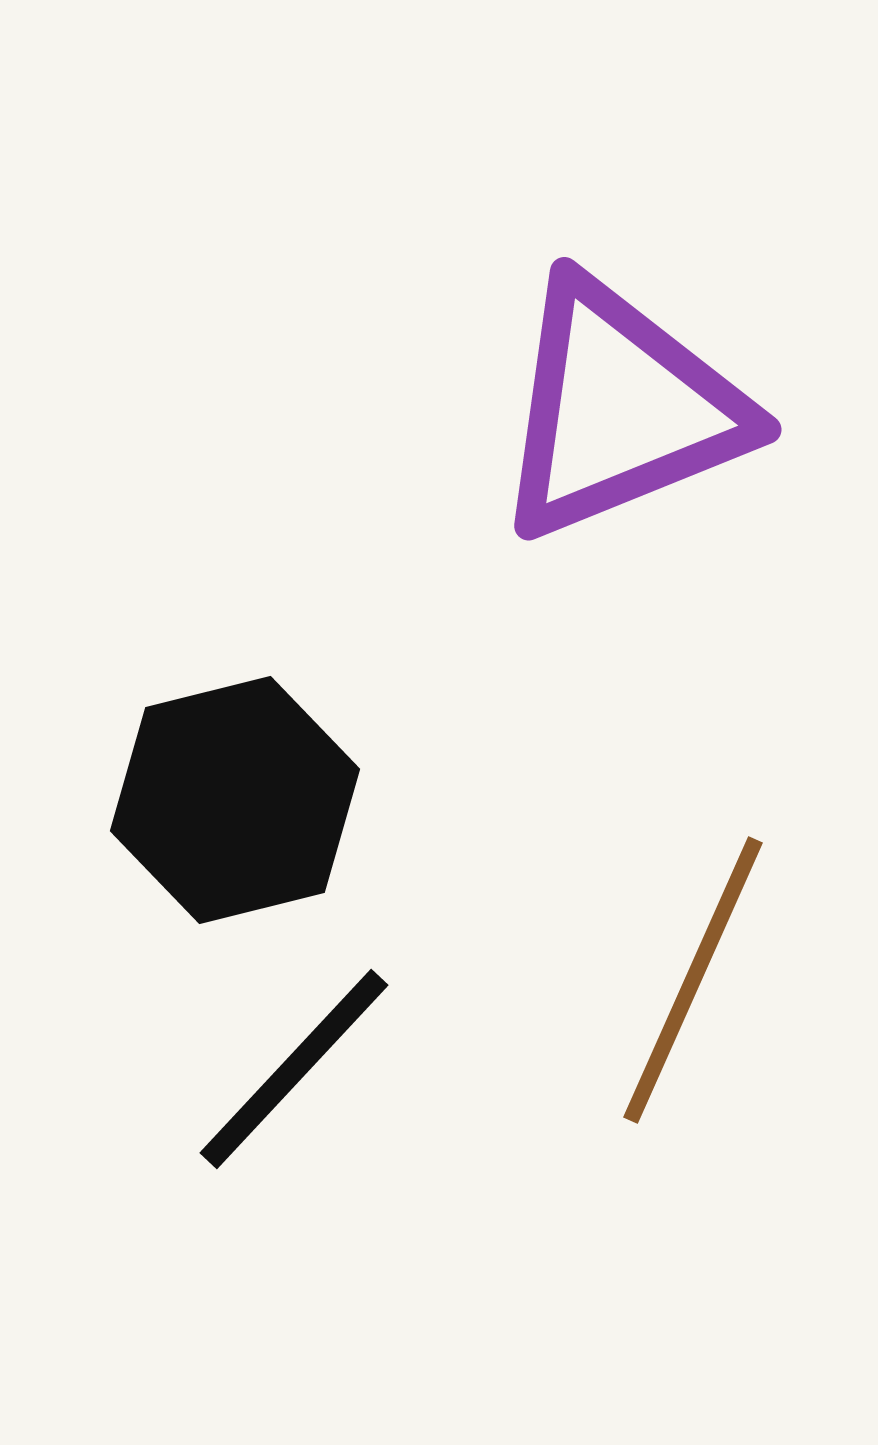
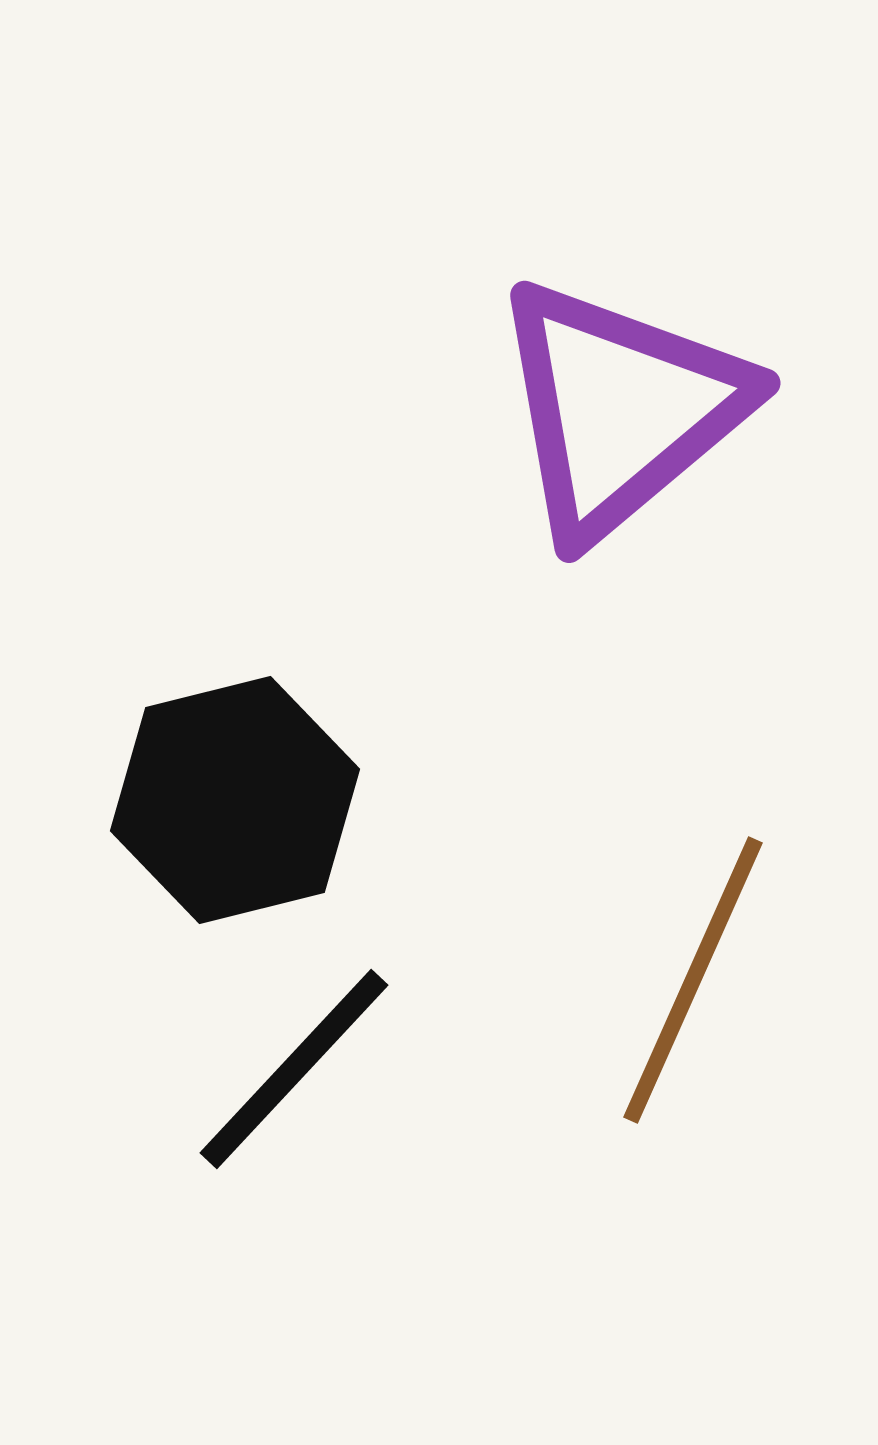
purple triangle: rotated 18 degrees counterclockwise
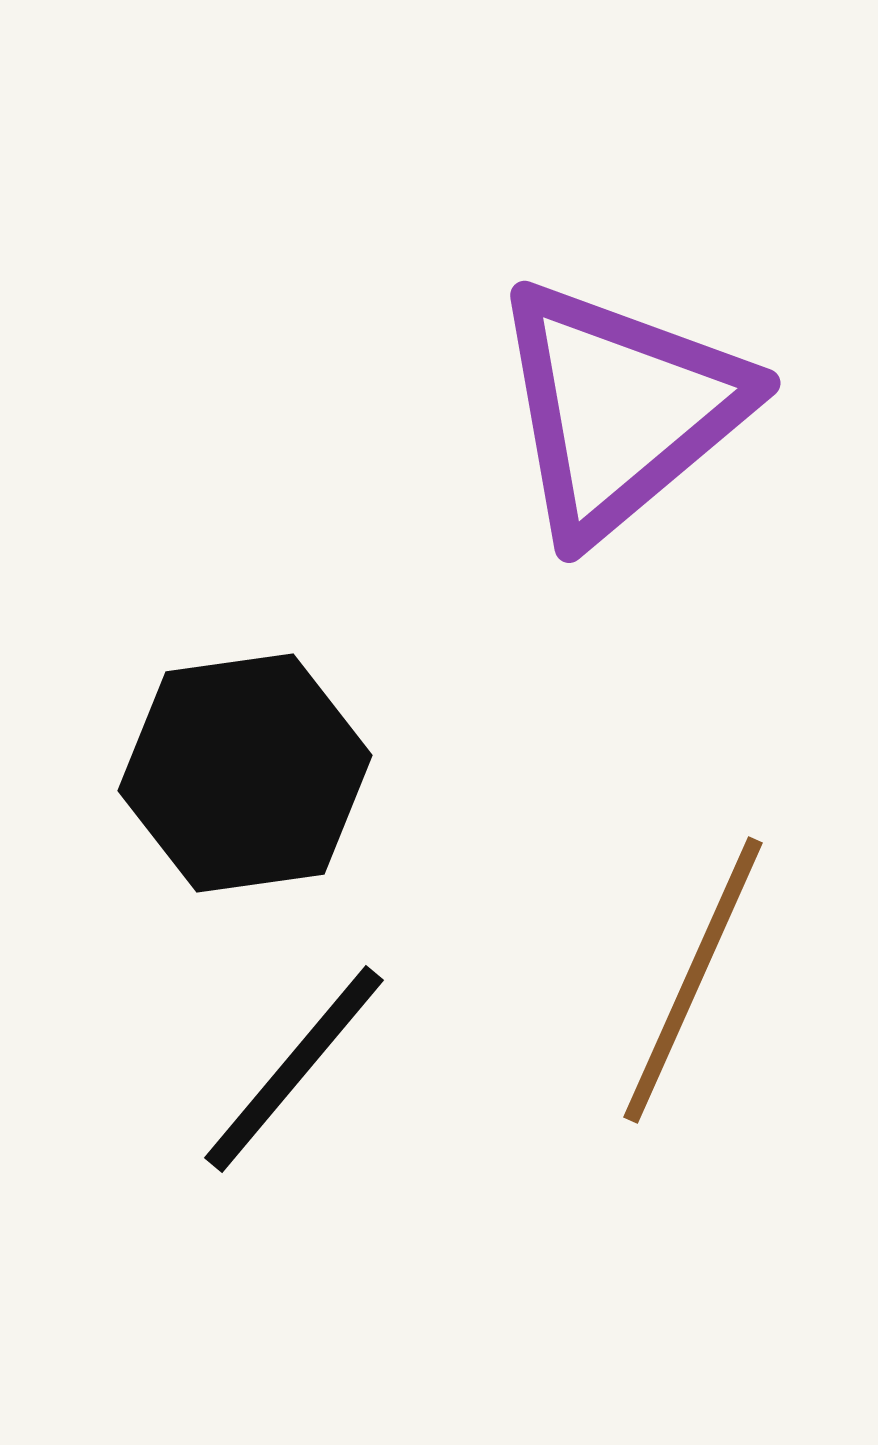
black hexagon: moved 10 px right, 27 px up; rotated 6 degrees clockwise
black line: rotated 3 degrees counterclockwise
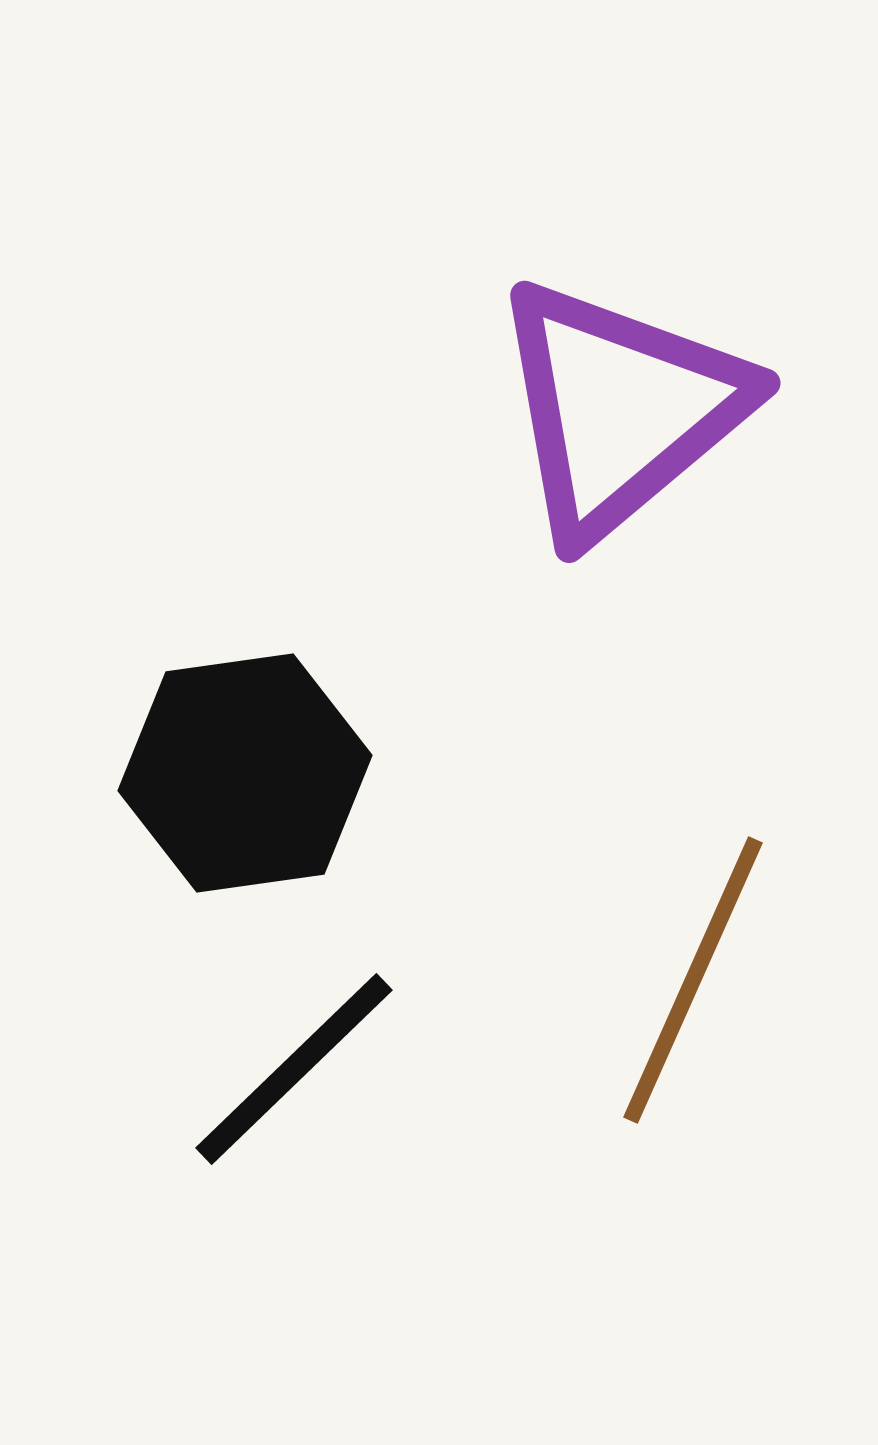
black line: rotated 6 degrees clockwise
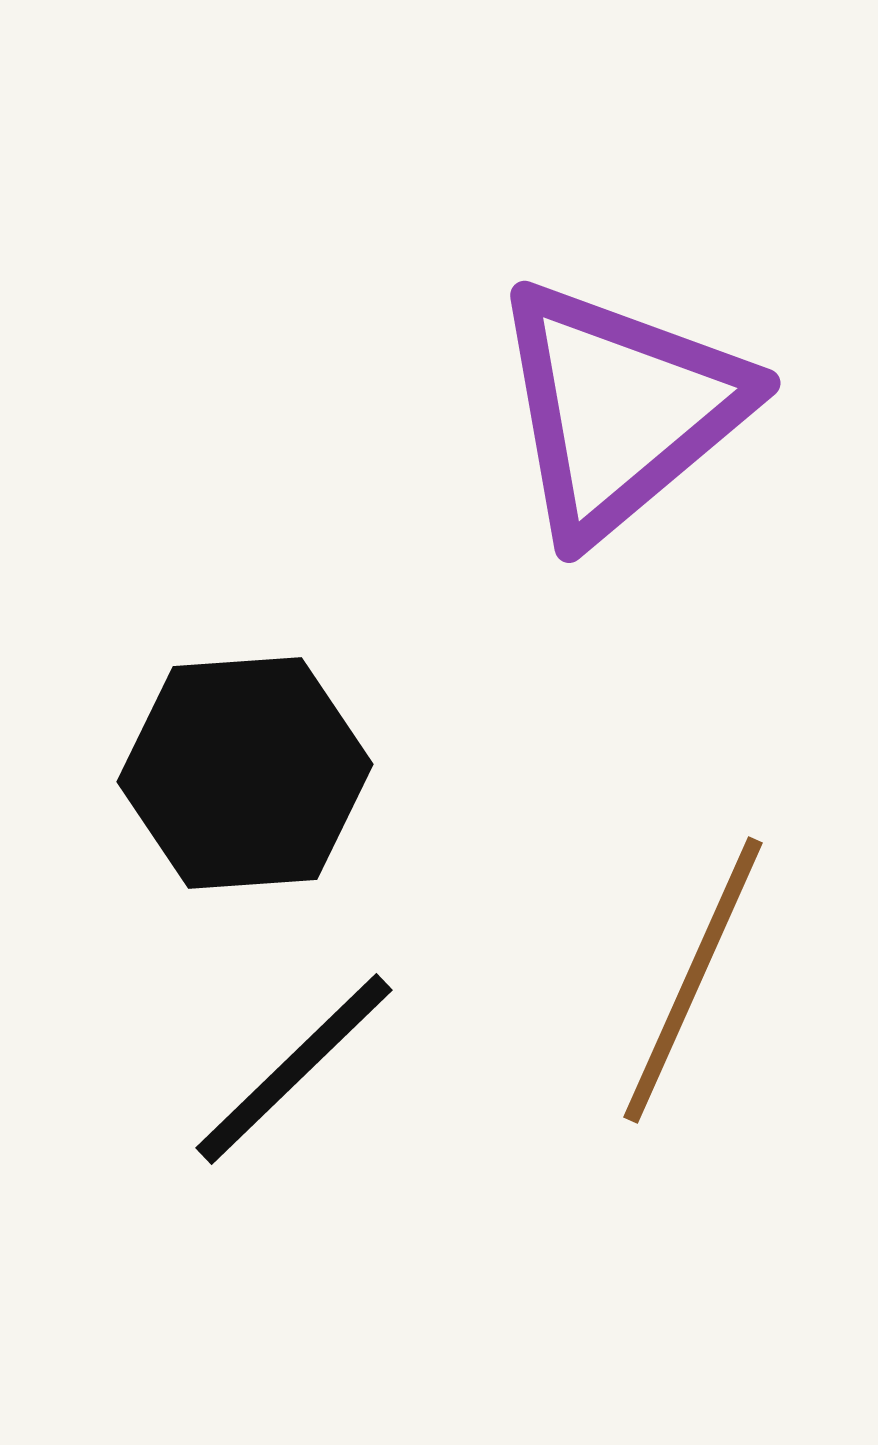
black hexagon: rotated 4 degrees clockwise
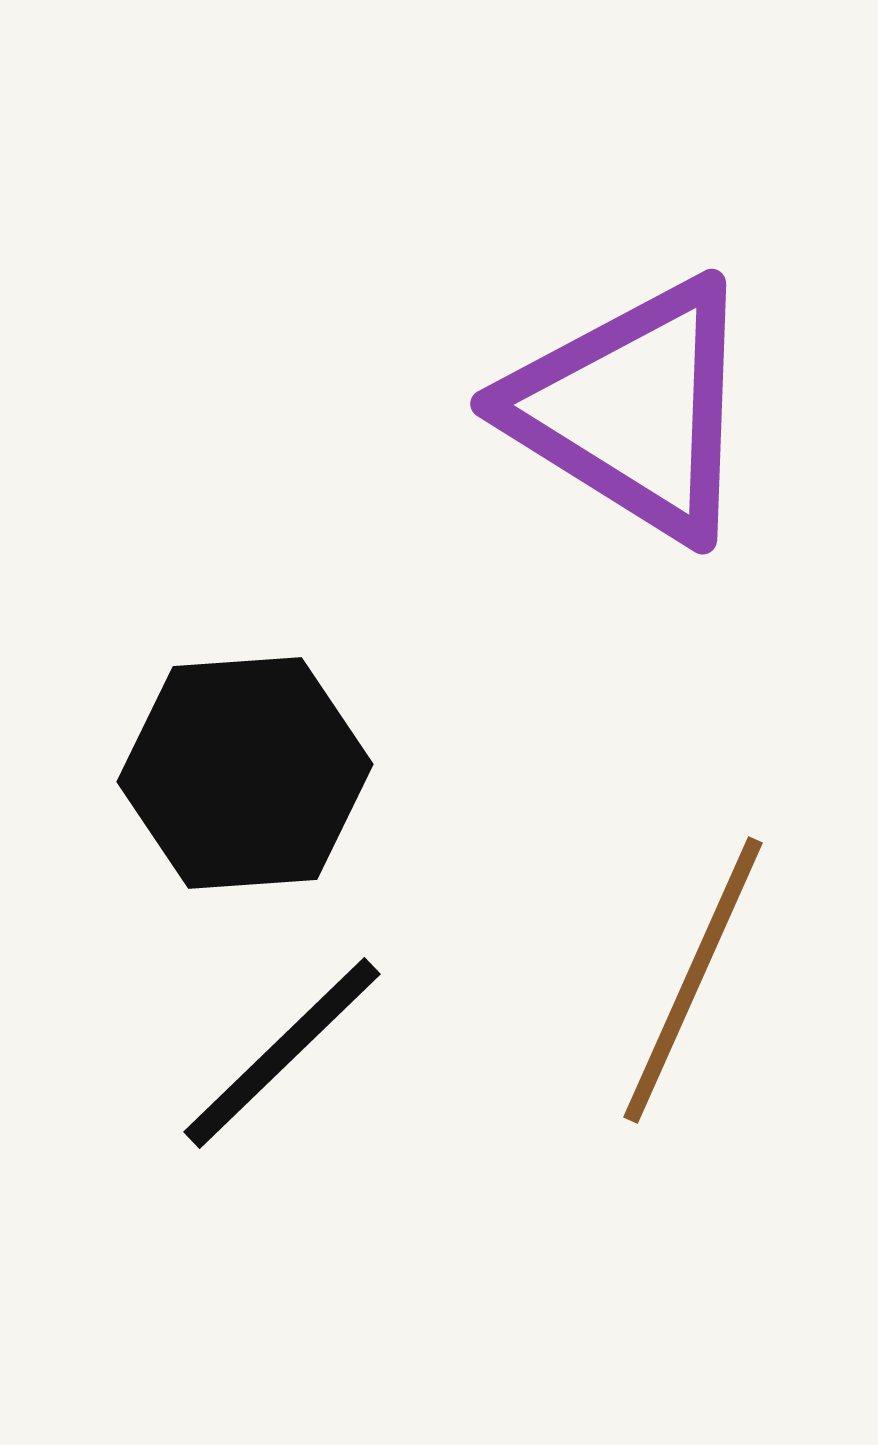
purple triangle: moved 13 px right; rotated 48 degrees counterclockwise
black line: moved 12 px left, 16 px up
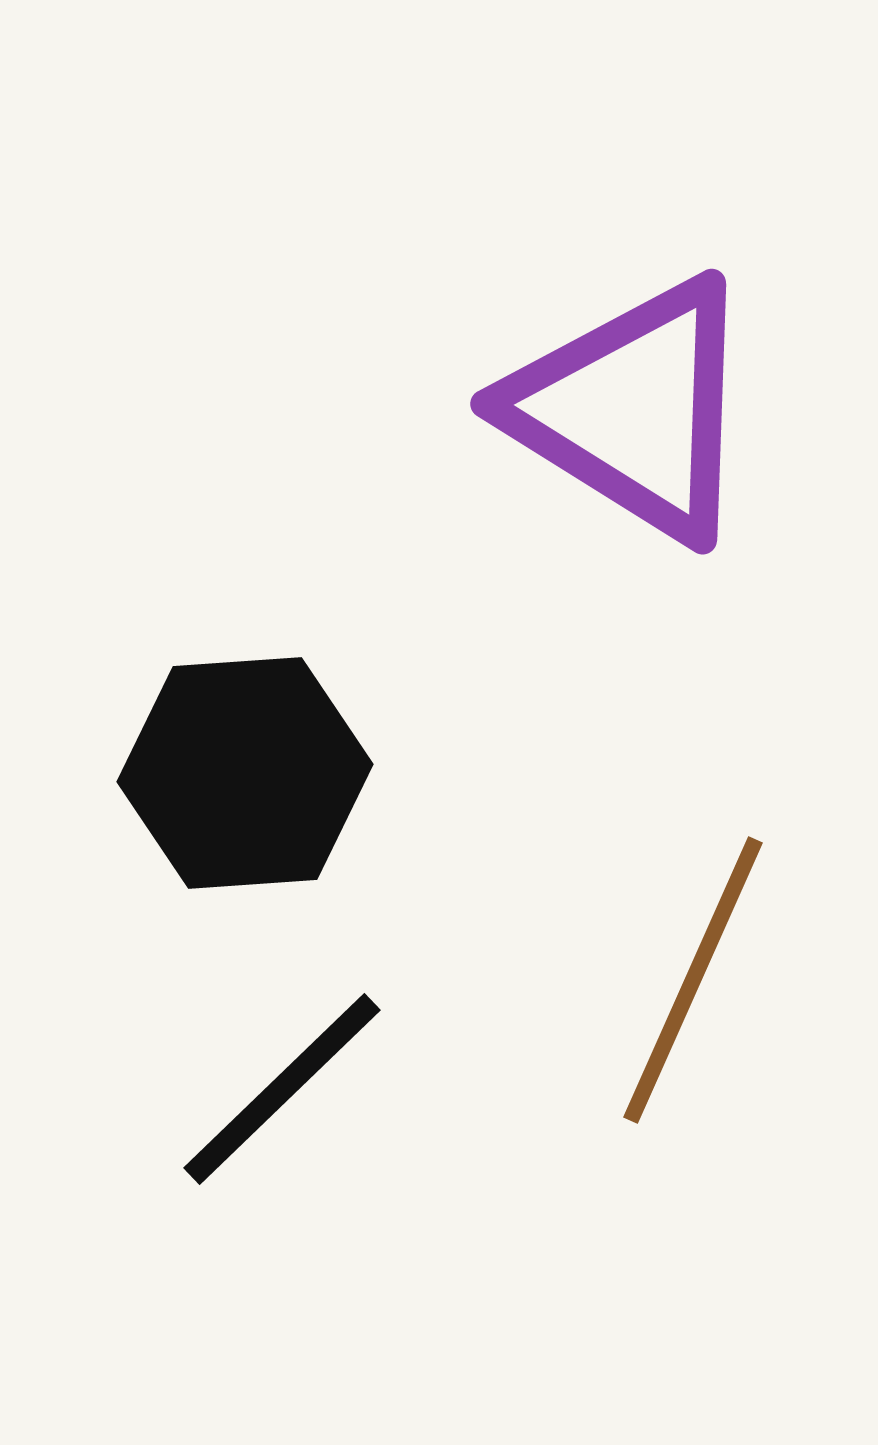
black line: moved 36 px down
